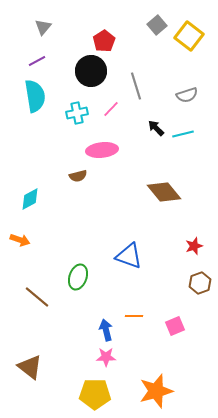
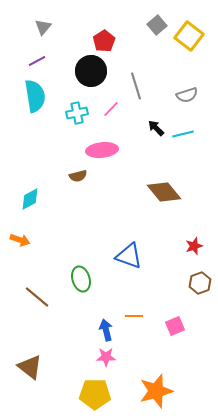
green ellipse: moved 3 px right, 2 px down; rotated 35 degrees counterclockwise
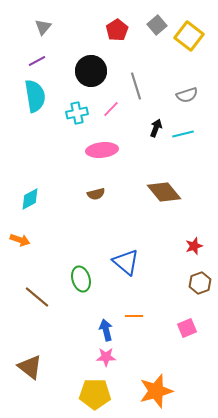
red pentagon: moved 13 px right, 11 px up
black arrow: rotated 66 degrees clockwise
brown semicircle: moved 18 px right, 18 px down
blue triangle: moved 3 px left, 6 px down; rotated 20 degrees clockwise
pink square: moved 12 px right, 2 px down
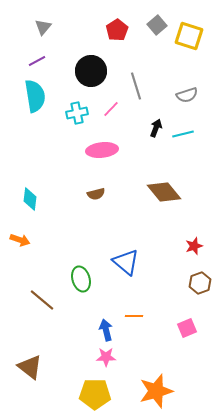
yellow square: rotated 20 degrees counterclockwise
cyan diamond: rotated 55 degrees counterclockwise
brown line: moved 5 px right, 3 px down
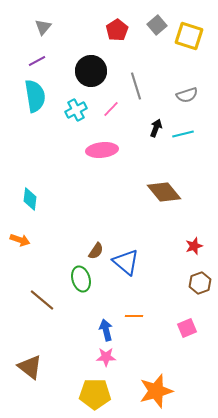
cyan cross: moved 1 px left, 3 px up; rotated 15 degrees counterclockwise
brown semicircle: moved 57 px down; rotated 42 degrees counterclockwise
